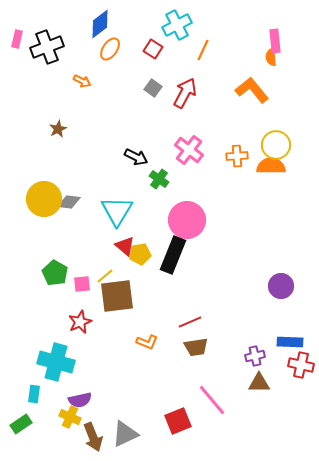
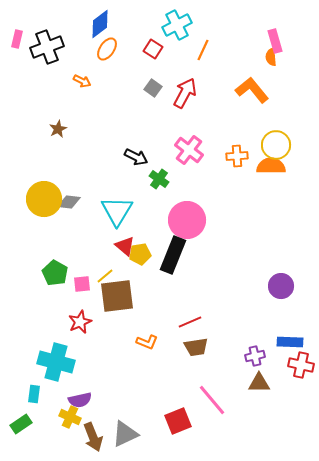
pink rectangle at (275, 41): rotated 10 degrees counterclockwise
orange ellipse at (110, 49): moved 3 px left
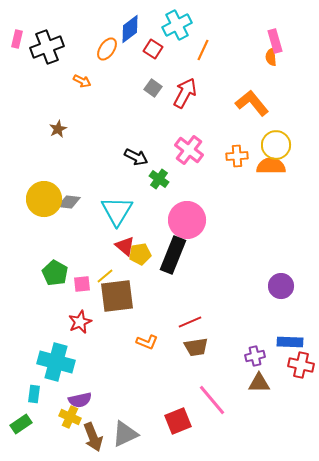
blue diamond at (100, 24): moved 30 px right, 5 px down
orange L-shape at (252, 90): moved 13 px down
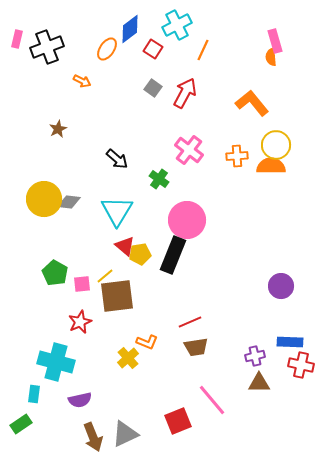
black arrow at (136, 157): moved 19 px left, 2 px down; rotated 15 degrees clockwise
yellow cross at (70, 417): moved 58 px right, 59 px up; rotated 25 degrees clockwise
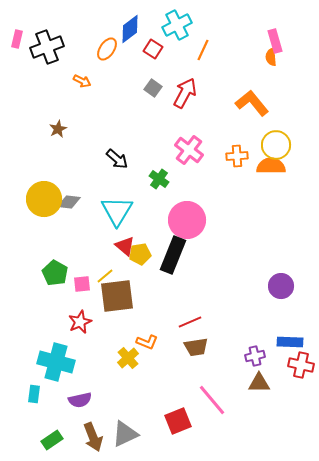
green rectangle at (21, 424): moved 31 px right, 16 px down
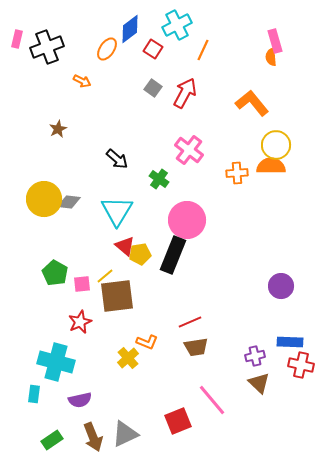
orange cross at (237, 156): moved 17 px down
brown triangle at (259, 383): rotated 45 degrees clockwise
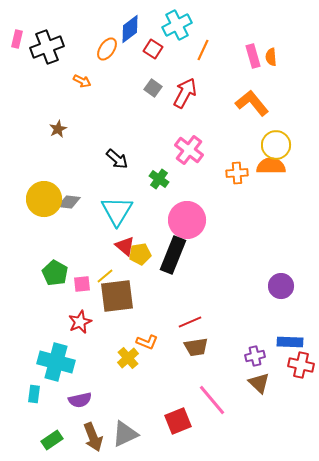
pink rectangle at (275, 41): moved 22 px left, 15 px down
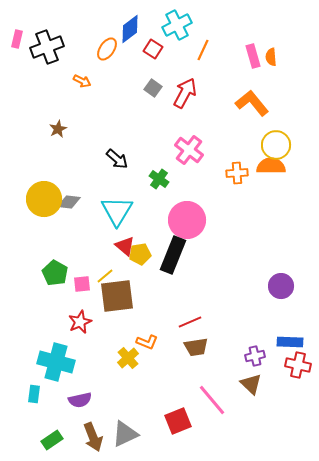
red cross at (301, 365): moved 3 px left
brown triangle at (259, 383): moved 8 px left, 1 px down
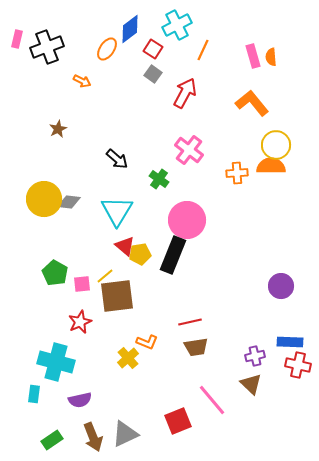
gray square at (153, 88): moved 14 px up
red line at (190, 322): rotated 10 degrees clockwise
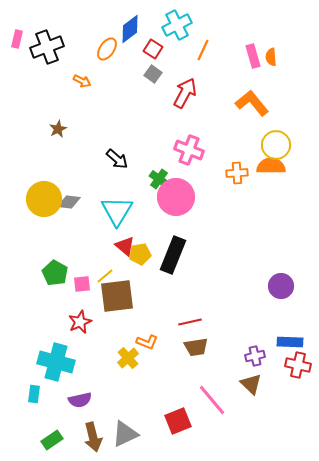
pink cross at (189, 150): rotated 16 degrees counterclockwise
pink circle at (187, 220): moved 11 px left, 23 px up
brown arrow at (93, 437): rotated 8 degrees clockwise
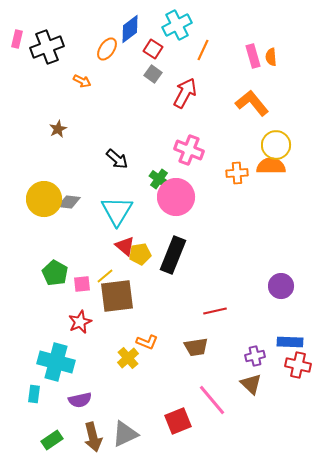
red line at (190, 322): moved 25 px right, 11 px up
